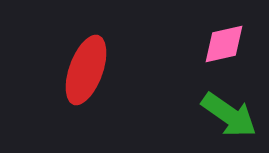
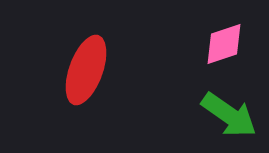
pink diamond: rotated 6 degrees counterclockwise
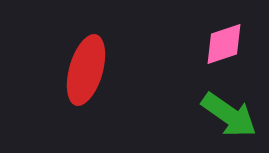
red ellipse: rotated 4 degrees counterclockwise
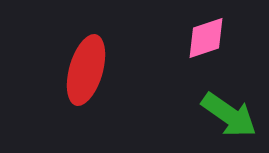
pink diamond: moved 18 px left, 6 px up
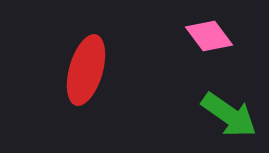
pink diamond: moved 3 px right, 2 px up; rotated 72 degrees clockwise
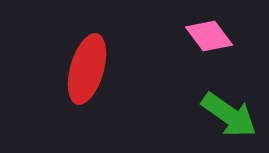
red ellipse: moved 1 px right, 1 px up
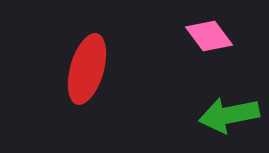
green arrow: rotated 134 degrees clockwise
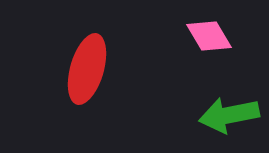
pink diamond: rotated 6 degrees clockwise
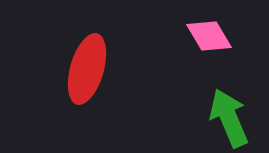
green arrow: moved 3 px down; rotated 78 degrees clockwise
